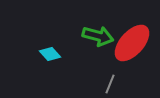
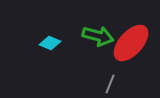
red ellipse: moved 1 px left
cyan diamond: moved 11 px up; rotated 25 degrees counterclockwise
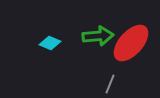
green arrow: rotated 20 degrees counterclockwise
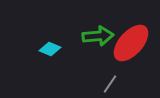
cyan diamond: moved 6 px down
gray line: rotated 12 degrees clockwise
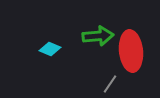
red ellipse: moved 8 px down; rotated 48 degrees counterclockwise
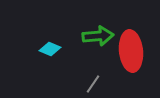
gray line: moved 17 px left
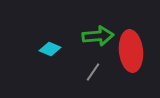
gray line: moved 12 px up
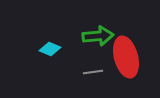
red ellipse: moved 5 px left, 6 px down; rotated 9 degrees counterclockwise
gray line: rotated 48 degrees clockwise
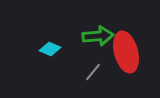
red ellipse: moved 5 px up
gray line: rotated 42 degrees counterclockwise
